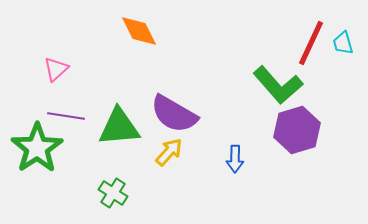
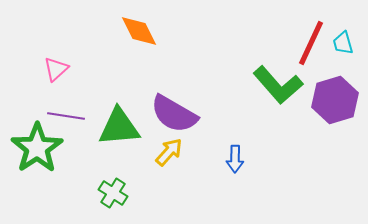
purple hexagon: moved 38 px right, 30 px up
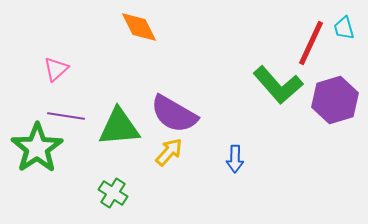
orange diamond: moved 4 px up
cyan trapezoid: moved 1 px right, 15 px up
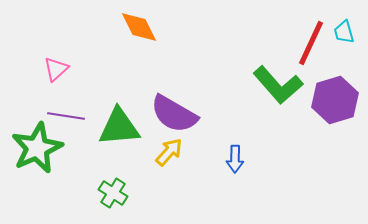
cyan trapezoid: moved 4 px down
green star: rotated 9 degrees clockwise
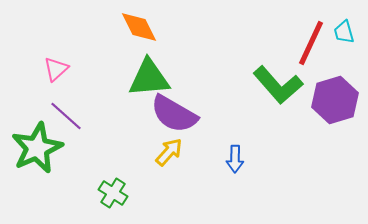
purple line: rotated 33 degrees clockwise
green triangle: moved 30 px right, 49 px up
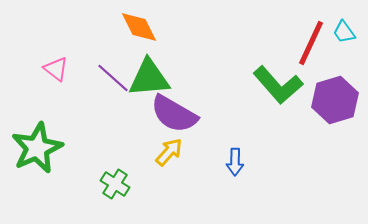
cyan trapezoid: rotated 20 degrees counterclockwise
pink triangle: rotated 40 degrees counterclockwise
purple line: moved 47 px right, 38 px up
blue arrow: moved 3 px down
green cross: moved 2 px right, 9 px up
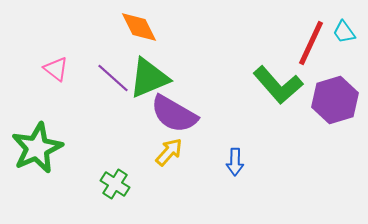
green triangle: rotated 18 degrees counterclockwise
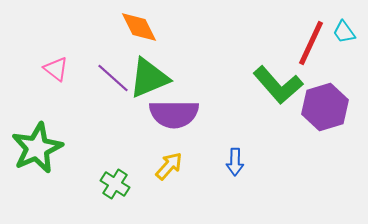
purple hexagon: moved 10 px left, 7 px down
purple semicircle: rotated 30 degrees counterclockwise
yellow arrow: moved 14 px down
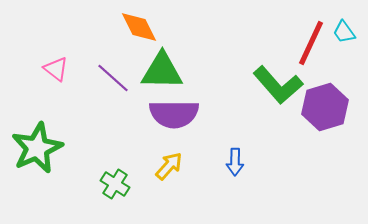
green triangle: moved 13 px right, 7 px up; rotated 24 degrees clockwise
